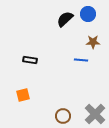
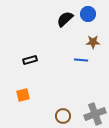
black rectangle: rotated 24 degrees counterclockwise
gray cross: rotated 25 degrees clockwise
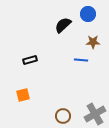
black semicircle: moved 2 px left, 6 px down
gray cross: rotated 10 degrees counterclockwise
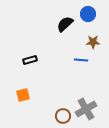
black semicircle: moved 2 px right, 1 px up
gray cross: moved 9 px left, 5 px up
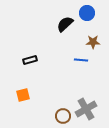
blue circle: moved 1 px left, 1 px up
